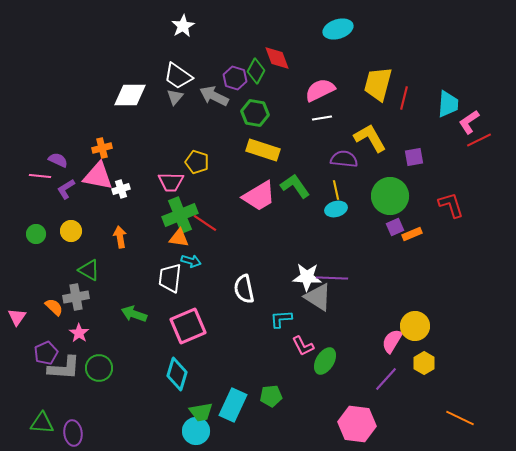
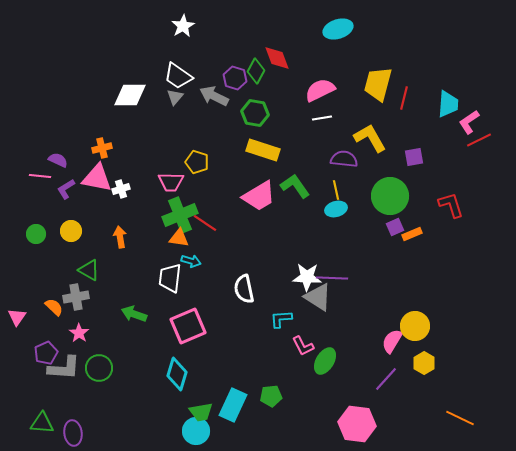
pink triangle at (98, 176): moved 1 px left, 2 px down
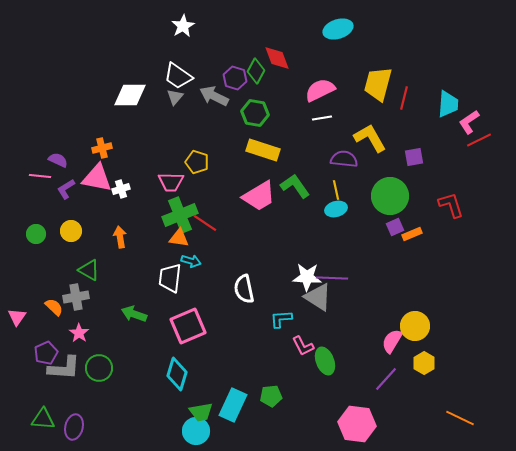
green ellipse at (325, 361): rotated 52 degrees counterclockwise
green triangle at (42, 423): moved 1 px right, 4 px up
purple ellipse at (73, 433): moved 1 px right, 6 px up; rotated 20 degrees clockwise
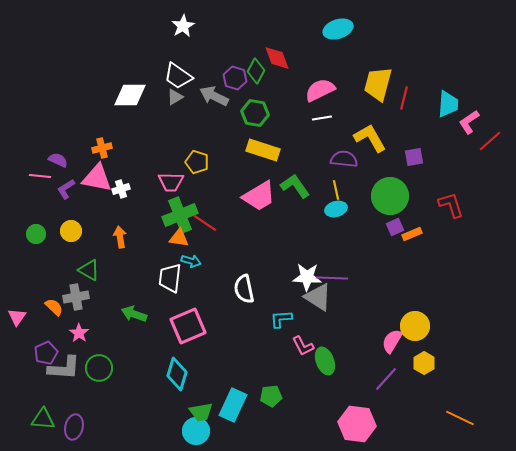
gray triangle at (175, 97): rotated 18 degrees clockwise
red line at (479, 140): moved 11 px right, 1 px down; rotated 15 degrees counterclockwise
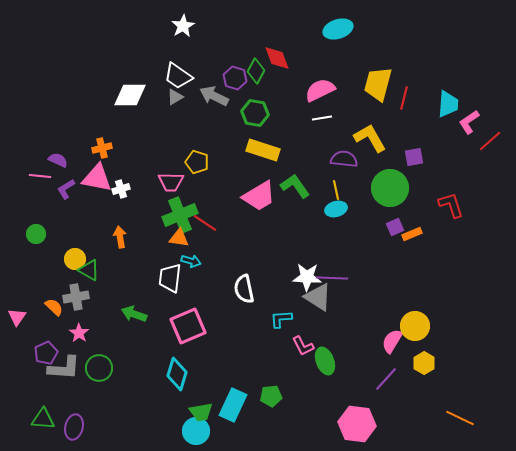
green circle at (390, 196): moved 8 px up
yellow circle at (71, 231): moved 4 px right, 28 px down
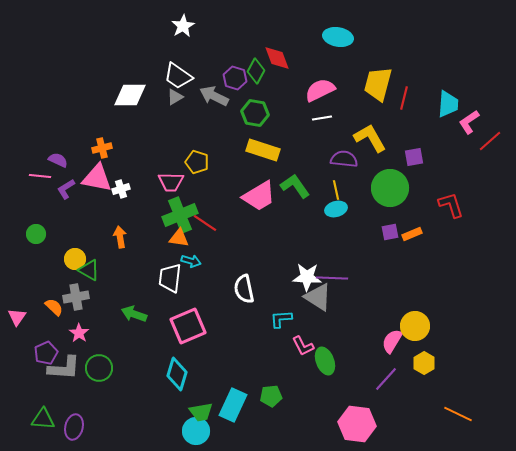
cyan ellipse at (338, 29): moved 8 px down; rotated 28 degrees clockwise
purple square at (395, 227): moved 5 px left, 5 px down; rotated 12 degrees clockwise
orange line at (460, 418): moved 2 px left, 4 px up
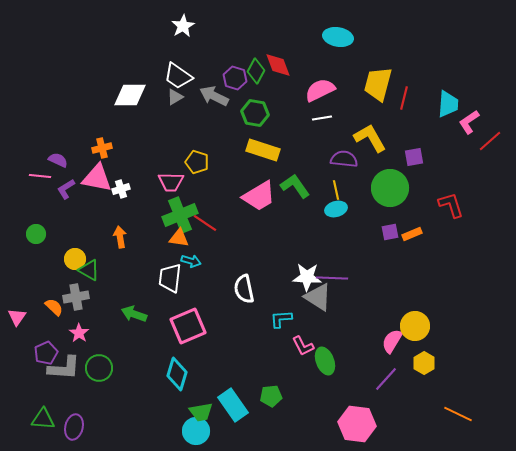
red diamond at (277, 58): moved 1 px right, 7 px down
cyan rectangle at (233, 405): rotated 60 degrees counterclockwise
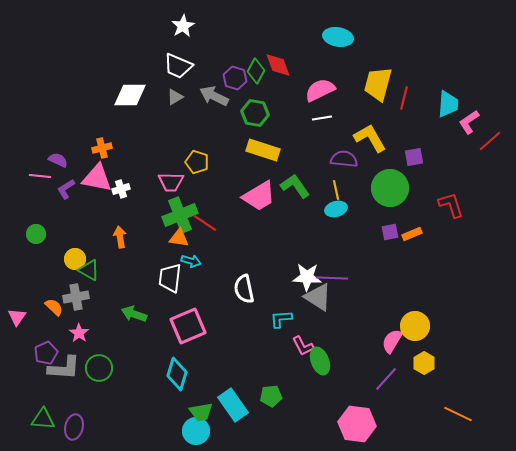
white trapezoid at (178, 76): moved 10 px up; rotated 12 degrees counterclockwise
green ellipse at (325, 361): moved 5 px left
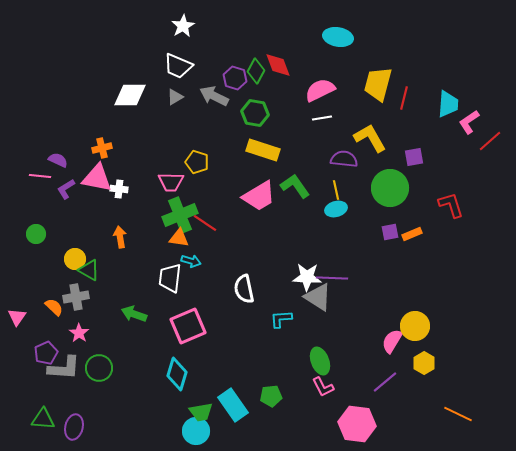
white cross at (121, 189): moved 2 px left; rotated 24 degrees clockwise
pink L-shape at (303, 346): moved 20 px right, 41 px down
purple line at (386, 379): moved 1 px left, 3 px down; rotated 8 degrees clockwise
